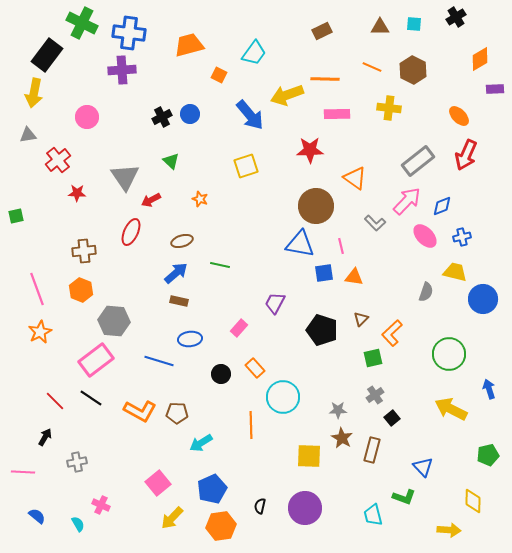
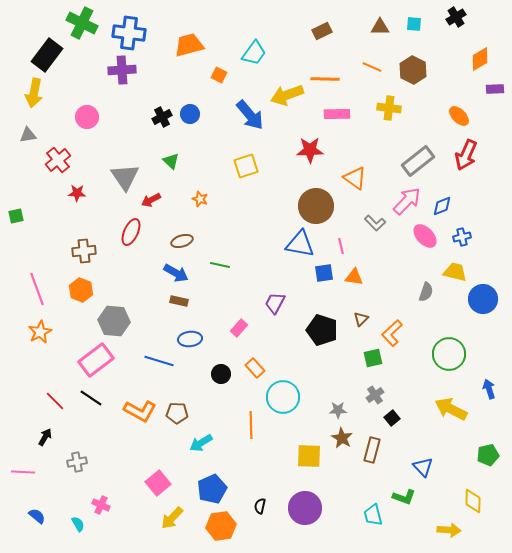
blue arrow at (176, 273): rotated 70 degrees clockwise
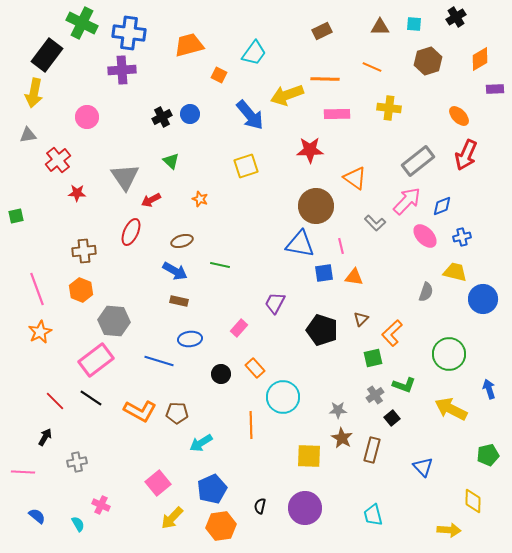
brown hexagon at (413, 70): moved 15 px right, 9 px up; rotated 16 degrees clockwise
blue arrow at (176, 273): moved 1 px left, 2 px up
green L-shape at (404, 497): moved 112 px up
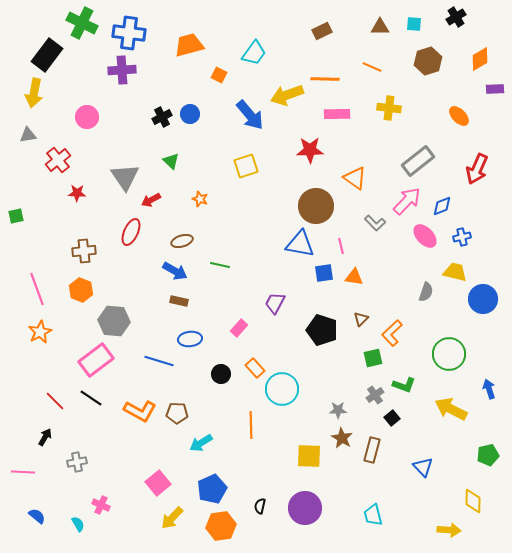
red arrow at (466, 155): moved 11 px right, 14 px down
cyan circle at (283, 397): moved 1 px left, 8 px up
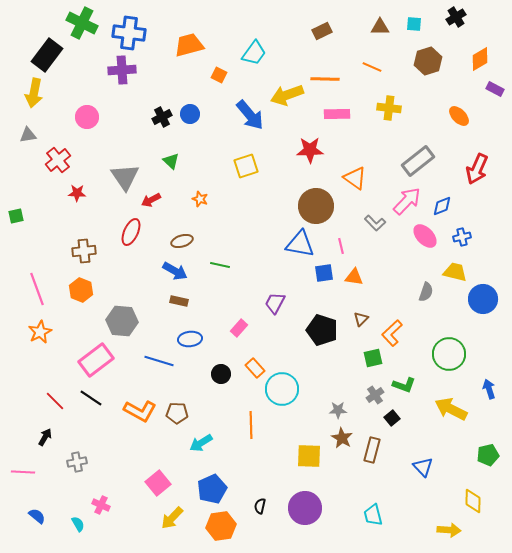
purple rectangle at (495, 89): rotated 30 degrees clockwise
gray hexagon at (114, 321): moved 8 px right
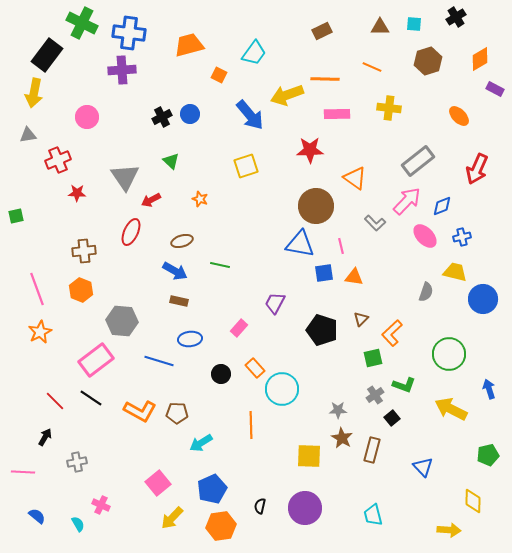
red cross at (58, 160): rotated 15 degrees clockwise
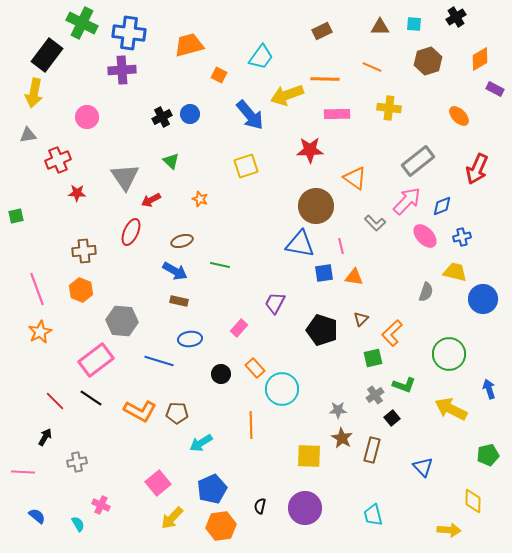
cyan trapezoid at (254, 53): moved 7 px right, 4 px down
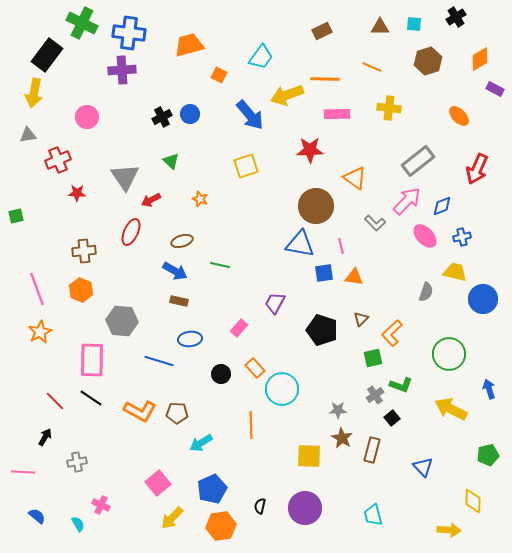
pink rectangle at (96, 360): moved 4 px left; rotated 52 degrees counterclockwise
green L-shape at (404, 385): moved 3 px left
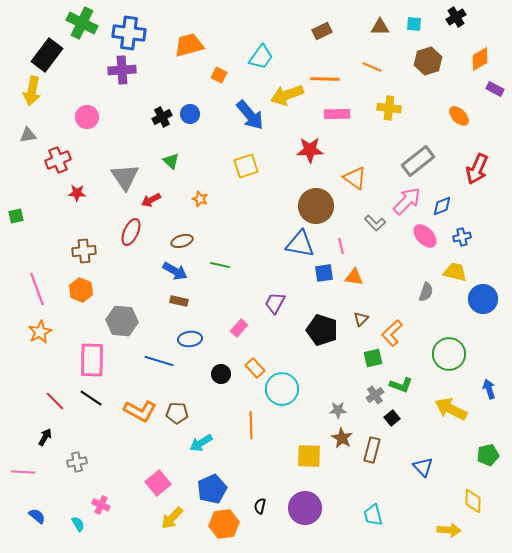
yellow arrow at (34, 93): moved 2 px left, 2 px up
orange hexagon at (221, 526): moved 3 px right, 2 px up
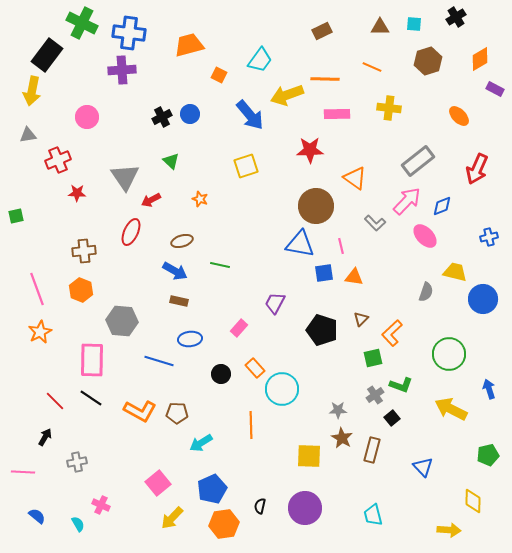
cyan trapezoid at (261, 57): moved 1 px left, 3 px down
blue cross at (462, 237): moved 27 px right
